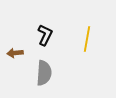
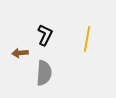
brown arrow: moved 5 px right
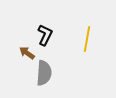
brown arrow: moved 7 px right; rotated 42 degrees clockwise
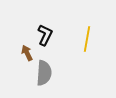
brown arrow: rotated 28 degrees clockwise
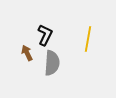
yellow line: moved 1 px right
gray semicircle: moved 8 px right, 10 px up
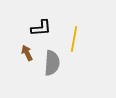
black L-shape: moved 4 px left, 7 px up; rotated 60 degrees clockwise
yellow line: moved 14 px left
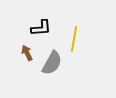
gray semicircle: rotated 25 degrees clockwise
